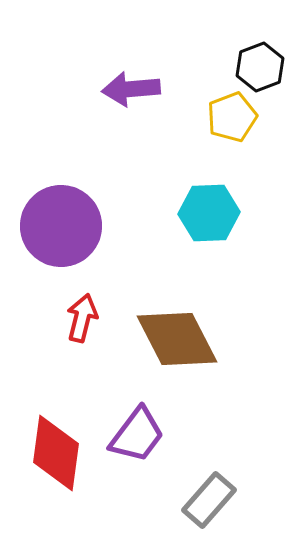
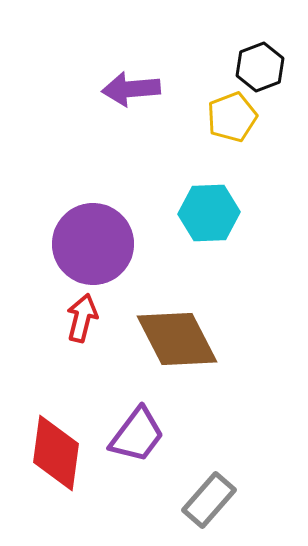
purple circle: moved 32 px right, 18 px down
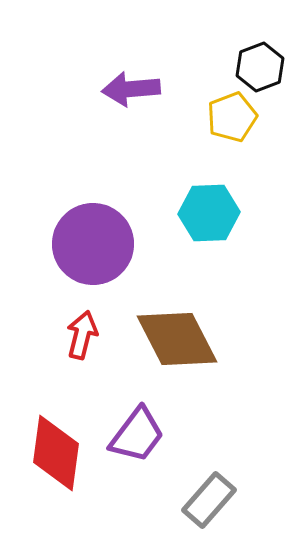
red arrow: moved 17 px down
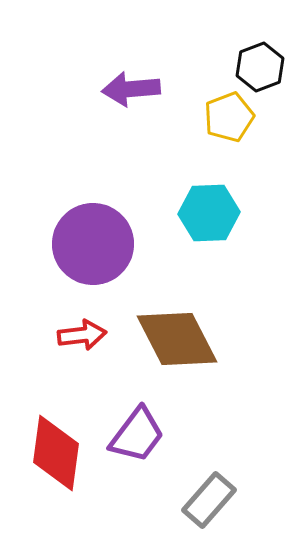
yellow pentagon: moved 3 px left
red arrow: rotated 69 degrees clockwise
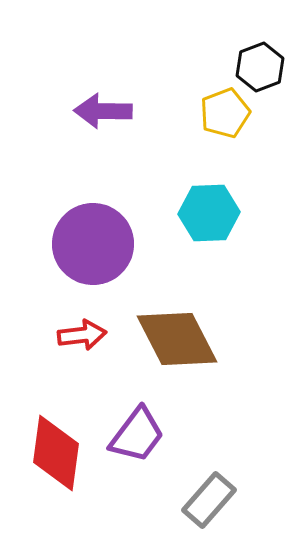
purple arrow: moved 28 px left, 22 px down; rotated 6 degrees clockwise
yellow pentagon: moved 4 px left, 4 px up
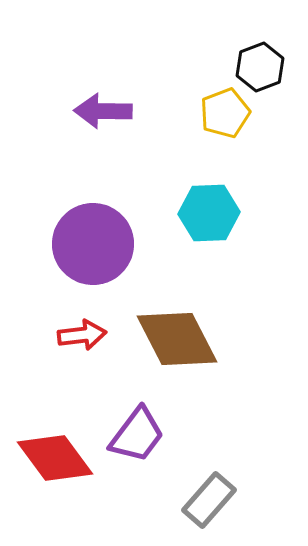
red diamond: moved 1 px left, 5 px down; rotated 44 degrees counterclockwise
